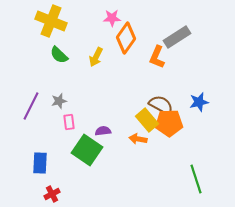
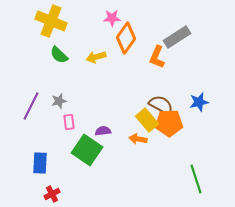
yellow arrow: rotated 48 degrees clockwise
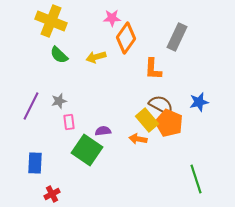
gray rectangle: rotated 32 degrees counterclockwise
orange L-shape: moved 4 px left, 12 px down; rotated 20 degrees counterclockwise
orange pentagon: rotated 24 degrees clockwise
blue rectangle: moved 5 px left
